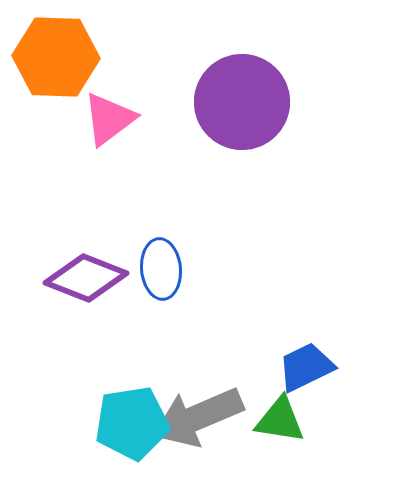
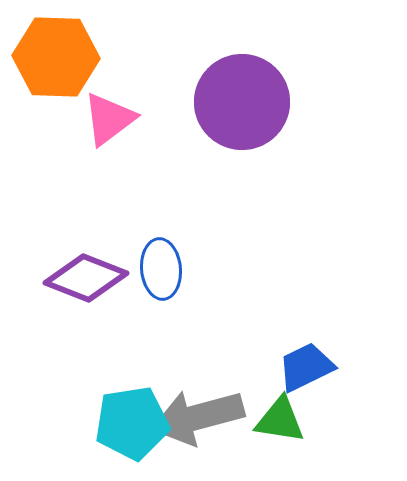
gray arrow: rotated 8 degrees clockwise
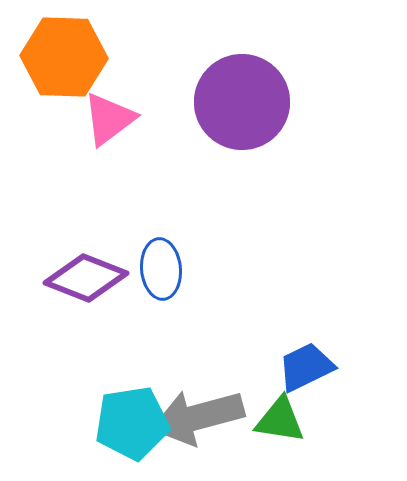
orange hexagon: moved 8 px right
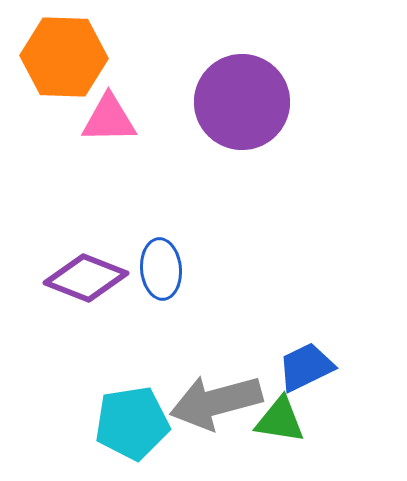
pink triangle: rotated 36 degrees clockwise
gray arrow: moved 18 px right, 15 px up
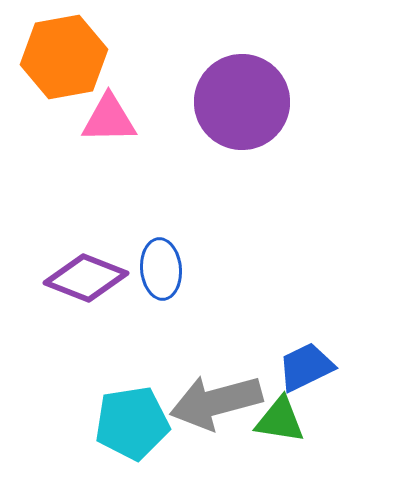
orange hexagon: rotated 12 degrees counterclockwise
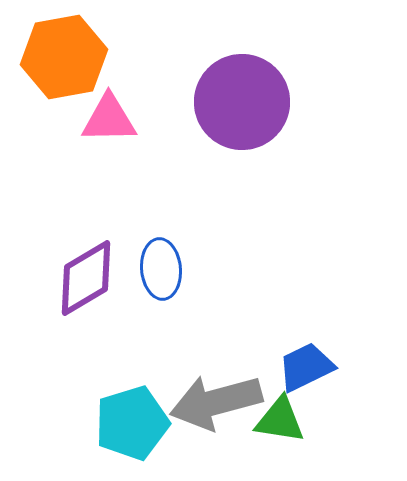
purple diamond: rotated 52 degrees counterclockwise
cyan pentagon: rotated 8 degrees counterclockwise
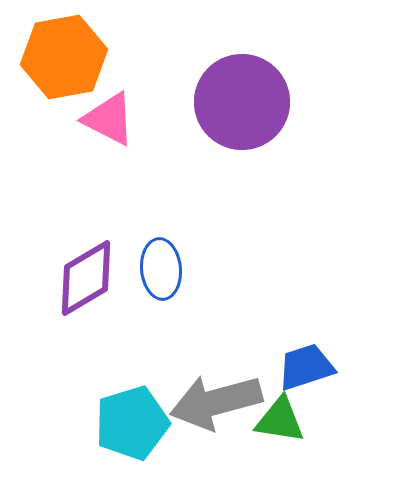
pink triangle: rotated 28 degrees clockwise
blue trapezoid: rotated 8 degrees clockwise
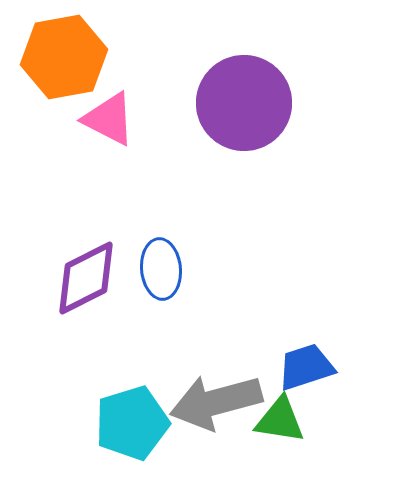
purple circle: moved 2 px right, 1 px down
purple diamond: rotated 4 degrees clockwise
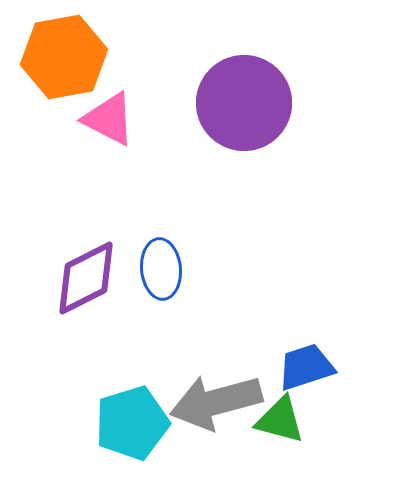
green triangle: rotated 6 degrees clockwise
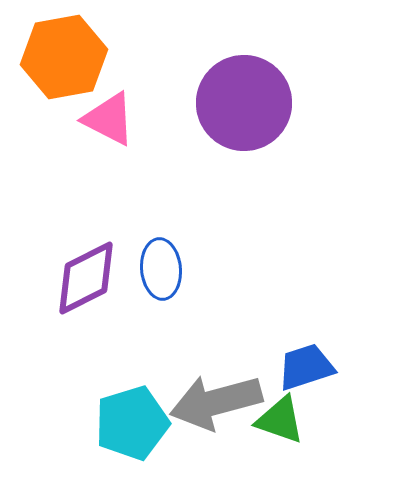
green triangle: rotated 4 degrees clockwise
